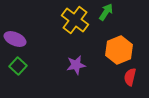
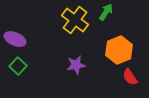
red semicircle: rotated 48 degrees counterclockwise
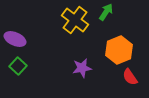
purple star: moved 6 px right, 3 px down
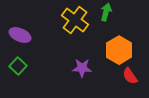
green arrow: rotated 18 degrees counterclockwise
purple ellipse: moved 5 px right, 4 px up
orange hexagon: rotated 8 degrees counterclockwise
purple star: rotated 12 degrees clockwise
red semicircle: moved 1 px up
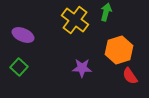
purple ellipse: moved 3 px right
orange hexagon: rotated 12 degrees clockwise
green square: moved 1 px right, 1 px down
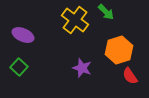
green arrow: rotated 120 degrees clockwise
purple star: rotated 18 degrees clockwise
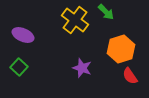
orange hexagon: moved 2 px right, 1 px up
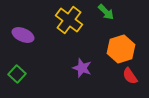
yellow cross: moved 6 px left
green square: moved 2 px left, 7 px down
